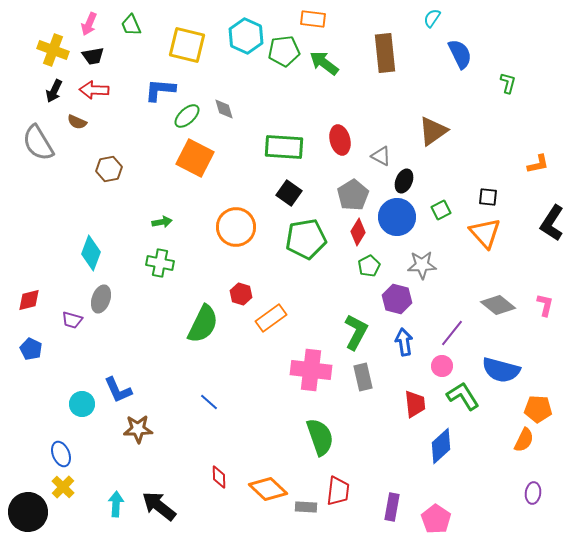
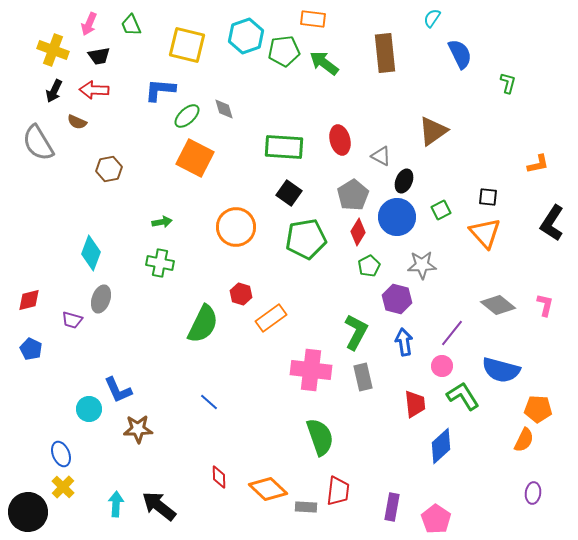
cyan hexagon at (246, 36): rotated 16 degrees clockwise
black trapezoid at (93, 56): moved 6 px right
cyan circle at (82, 404): moved 7 px right, 5 px down
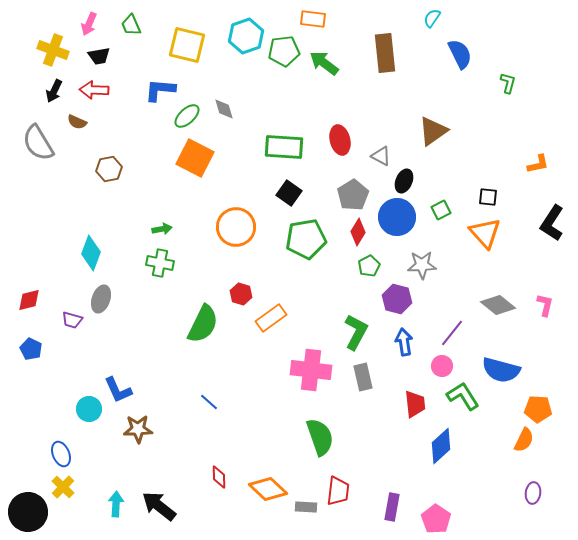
green arrow at (162, 222): moved 7 px down
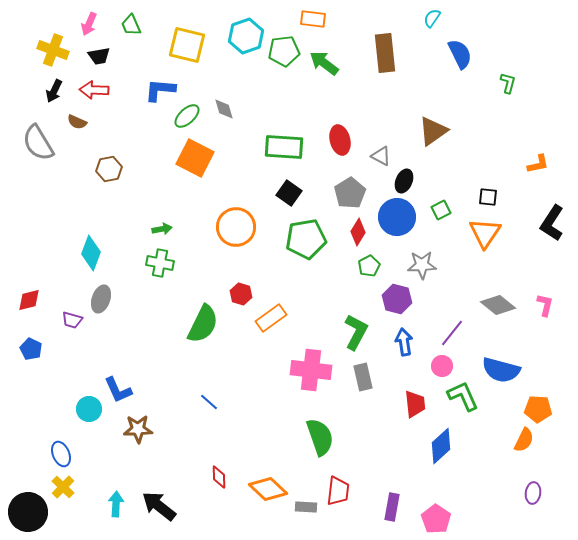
gray pentagon at (353, 195): moved 3 px left, 2 px up
orange triangle at (485, 233): rotated 16 degrees clockwise
green L-shape at (463, 396): rotated 8 degrees clockwise
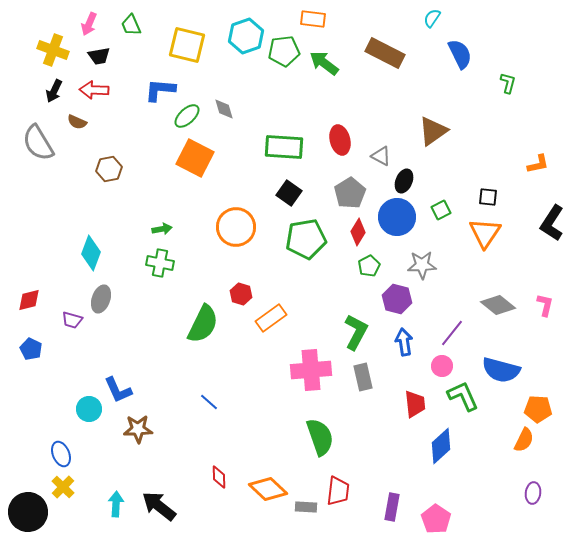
brown rectangle at (385, 53): rotated 57 degrees counterclockwise
pink cross at (311, 370): rotated 12 degrees counterclockwise
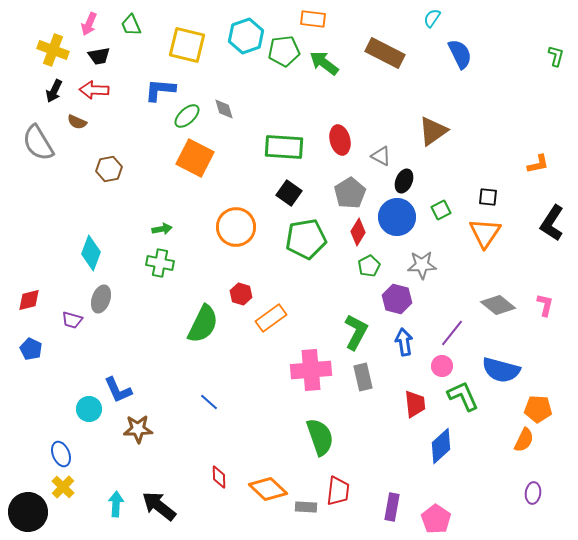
green L-shape at (508, 83): moved 48 px right, 27 px up
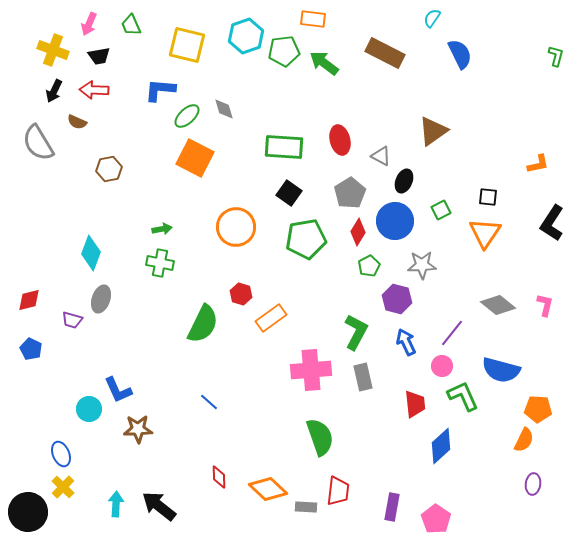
blue circle at (397, 217): moved 2 px left, 4 px down
blue arrow at (404, 342): moved 2 px right; rotated 16 degrees counterclockwise
purple ellipse at (533, 493): moved 9 px up
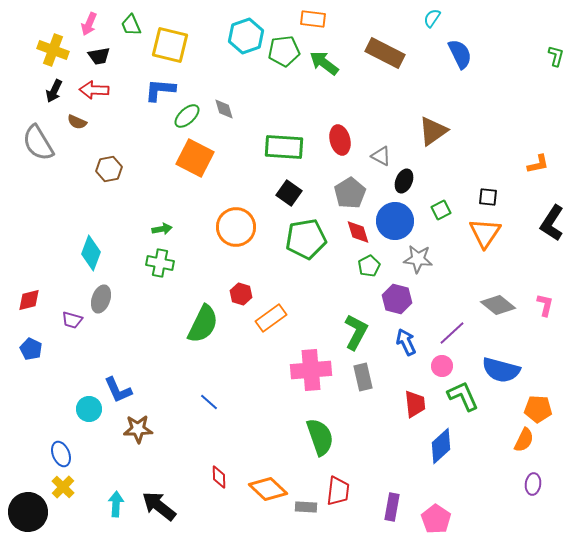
yellow square at (187, 45): moved 17 px left
red diamond at (358, 232): rotated 48 degrees counterclockwise
gray star at (422, 265): moved 4 px left, 6 px up; rotated 8 degrees clockwise
purple line at (452, 333): rotated 8 degrees clockwise
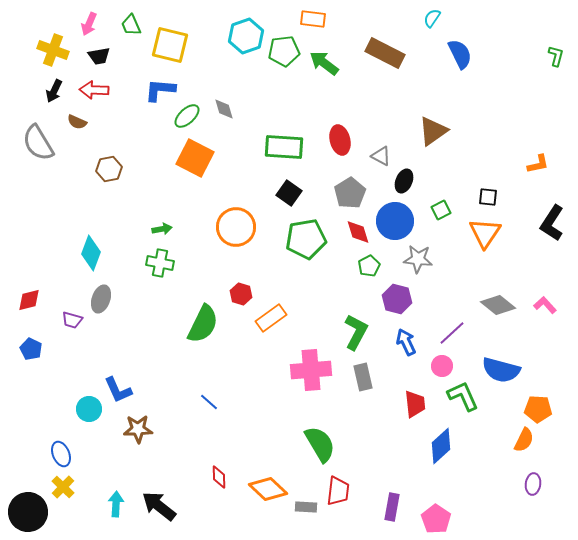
pink L-shape at (545, 305): rotated 55 degrees counterclockwise
green semicircle at (320, 437): moved 7 px down; rotated 12 degrees counterclockwise
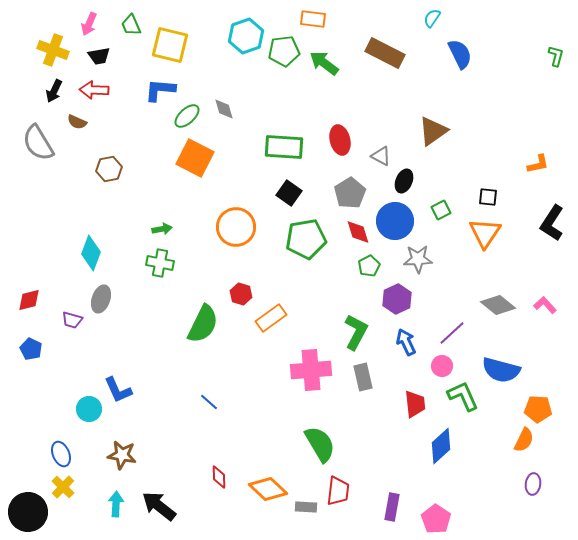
gray star at (418, 259): rotated 8 degrees counterclockwise
purple hexagon at (397, 299): rotated 20 degrees clockwise
brown star at (138, 429): moved 16 px left, 26 px down; rotated 12 degrees clockwise
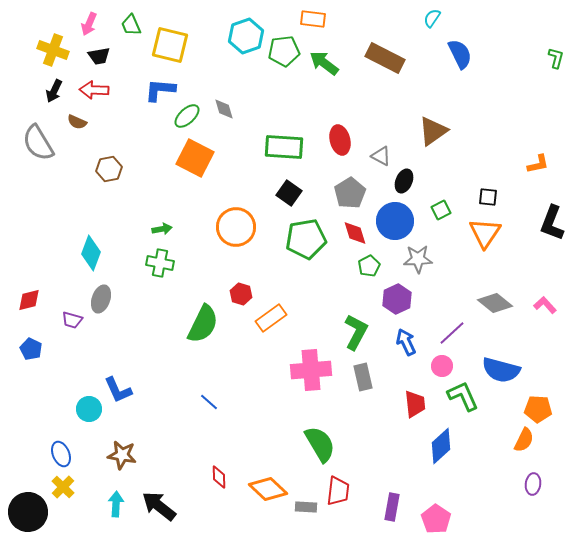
brown rectangle at (385, 53): moved 5 px down
green L-shape at (556, 56): moved 2 px down
black L-shape at (552, 223): rotated 12 degrees counterclockwise
red diamond at (358, 232): moved 3 px left, 1 px down
gray diamond at (498, 305): moved 3 px left, 2 px up
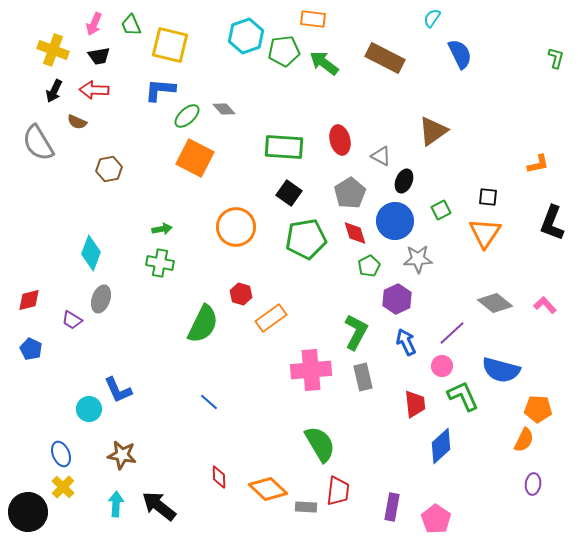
pink arrow at (89, 24): moved 5 px right
gray diamond at (224, 109): rotated 25 degrees counterclockwise
purple trapezoid at (72, 320): rotated 15 degrees clockwise
